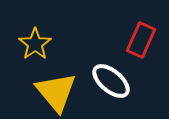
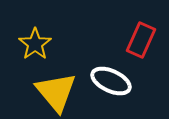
white ellipse: rotated 15 degrees counterclockwise
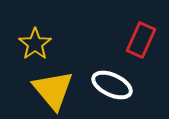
white ellipse: moved 1 px right, 4 px down
yellow triangle: moved 3 px left, 2 px up
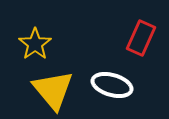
red rectangle: moved 2 px up
white ellipse: rotated 9 degrees counterclockwise
